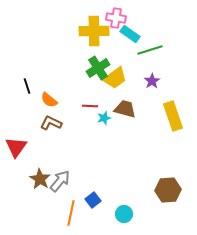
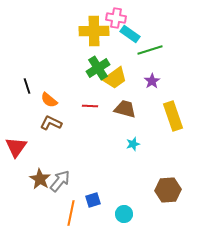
cyan star: moved 29 px right, 26 px down
blue square: rotated 21 degrees clockwise
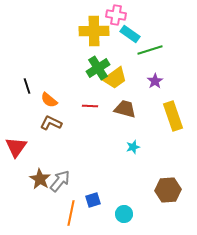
pink cross: moved 3 px up
purple star: moved 3 px right
cyan star: moved 3 px down
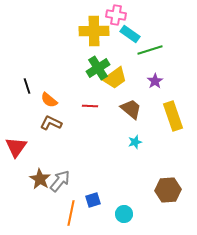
brown trapezoid: moved 6 px right; rotated 25 degrees clockwise
cyan star: moved 2 px right, 5 px up
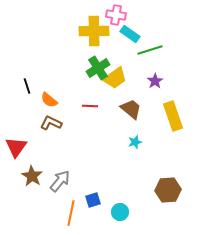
brown star: moved 8 px left, 3 px up
cyan circle: moved 4 px left, 2 px up
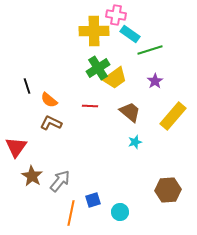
brown trapezoid: moved 1 px left, 3 px down
yellow rectangle: rotated 60 degrees clockwise
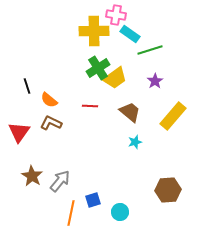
red triangle: moved 3 px right, 15 px up
